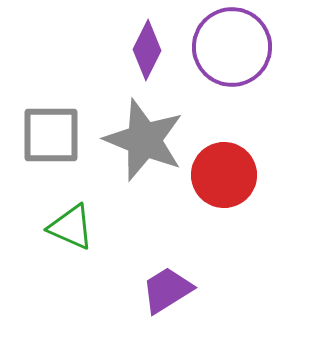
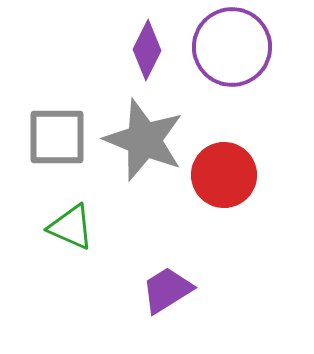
gray square: moved 6 px right, 2 px down
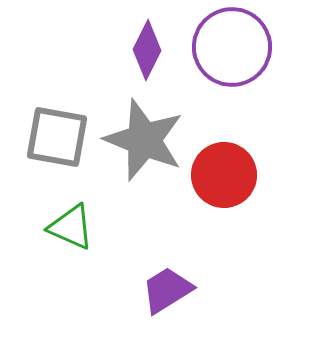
gray square: rotated 10 degrees clockwise
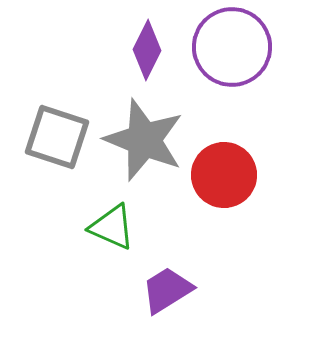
gray square: rotated 8 degrees clockwise
green triangle: moved 41 px right
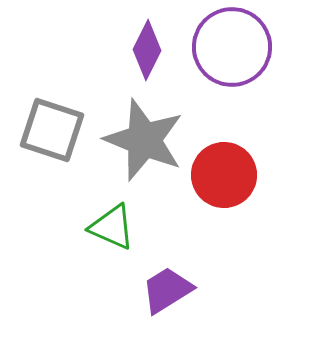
gray square: moved 5 px left, 7 px up
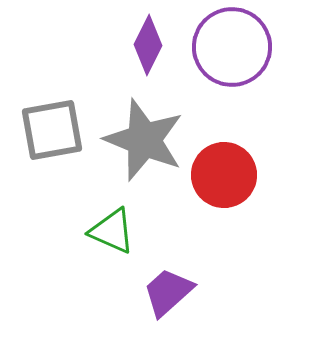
purple diamond: moved 1 px right, 5 px up
gray square: rotated 28 degrees counterclockwise
green triangle: moved 4 px down
purple trapezoid: moved 1 px right, 2 px down; rotated 10 degrees counterclockwise
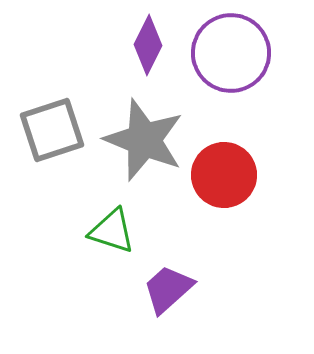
purple circle: moved 1 px left, 6 px down
gray square: rotated 8 degrees counterclockwise
green triangle: rotated 6 degrees counterclockwise
purple trapezoid: moved 3 px up
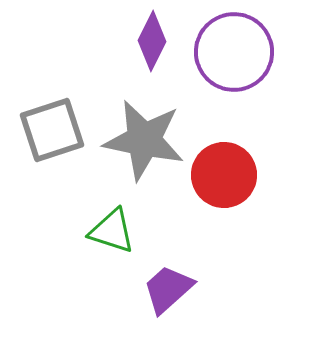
purple diamond: moved 4 px right, 4 px up
purple circle: moved 3 px right, 1 px up
gray star: rotated 10 degrees counterclockwise
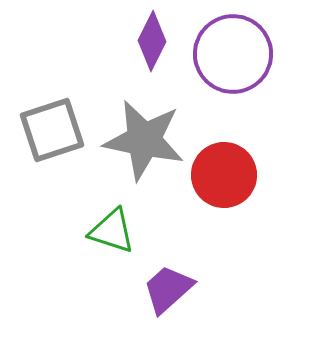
purple circle: moved 1 px left, 2 px down
